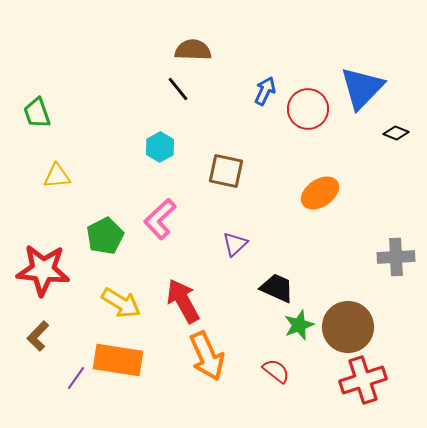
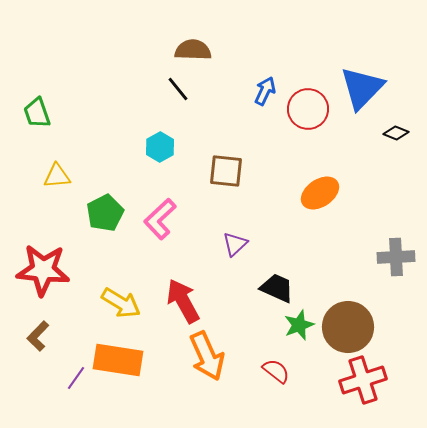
brown square: rotated 6 degrees counterclockwise
green pentagon: moved 23 px up
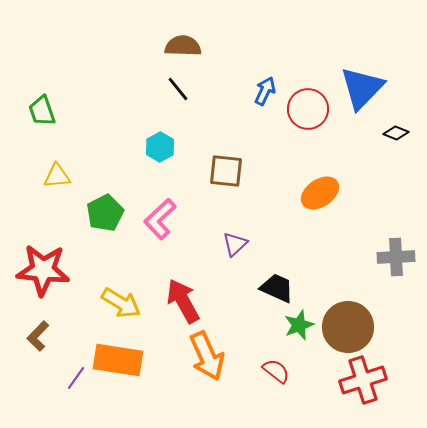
brown semicircle: moved 10 px left, 4 px up
green trapezoid: moved 5 px right, 2 px up
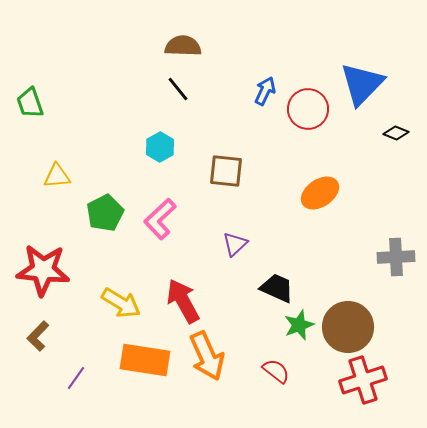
blue triangle: moved 4 px up
green trapezoid: moved 12 px left, 8 px up
orange rectangle: moved 27 px right
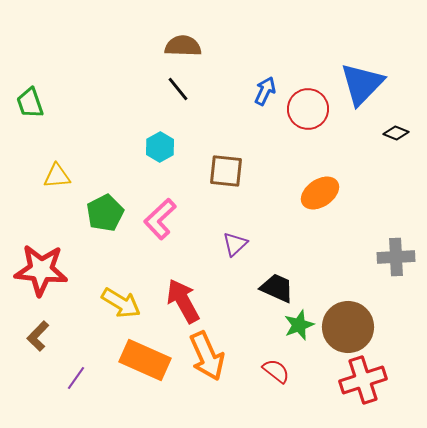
red star: moved 2 px left
orange rectangle: rotated 15 degrees clockwise
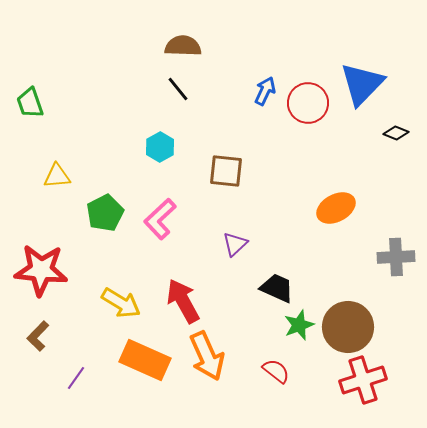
red circle: moved 6 px up
orange ellipse: moved 16 px right, 15 px down; rotated 6 degrees clockwise
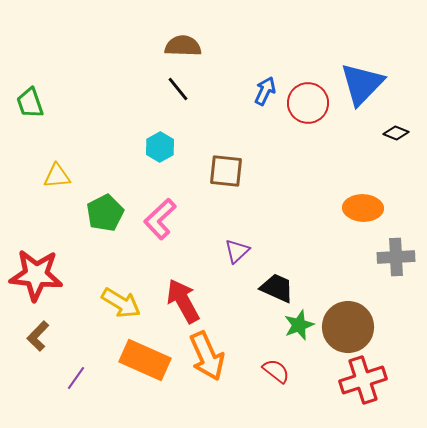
orange ellipse: moved 27 px right; rotated 30 degrees clockwise
purple triangle: moved 2 px right, 7 px down
red star: moved 5 px left, 5 px down
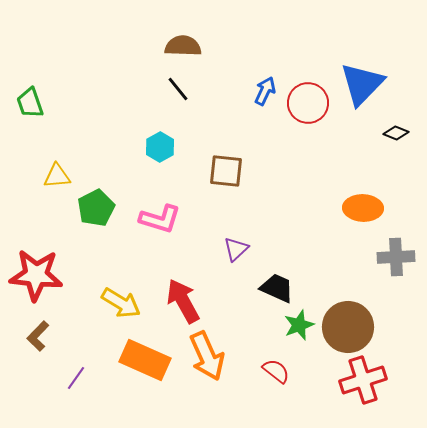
green pentagon: moved 9 px left, 5 px up
pink L-shape: rotated 120 degrees counterclockwise
purple triangle: moved 1 px left, 2 px up
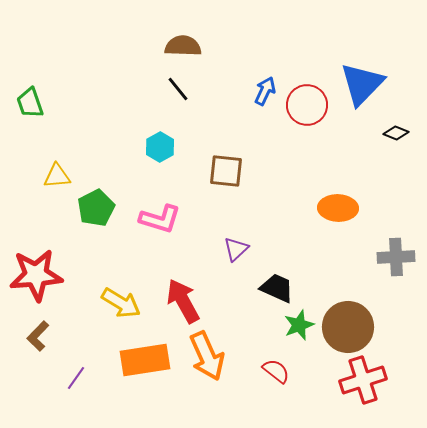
red circle: moved 1 px left, 2 px down
orange ellipse: moved 25 px left
red star: rotated 10 degrees counterclockwise
orange rectangle: rotated 33 degrees counterclockwise
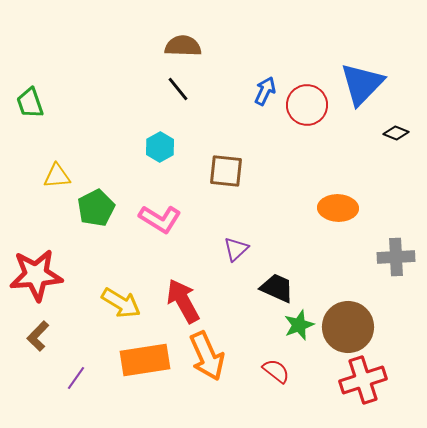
pink L-shape: rotated 15 degrees clockwise
